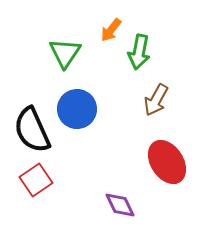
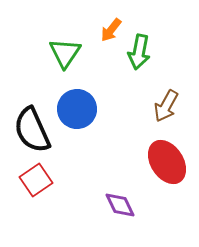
brown arrow: moved 10 px right, 6 px down
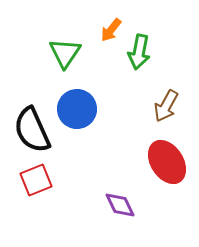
red square: rotated 12 degrees clockwise
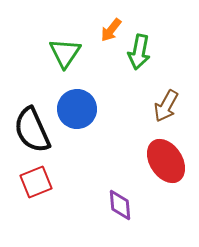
red ellipse: moved 1 px left, 1 px up
red square: moved 2 px down
purple diamond: rotated 20 degrees clockwise
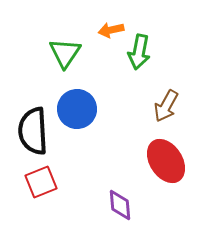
orange arrow: rotated 40 degrees clockwise
black semicircle: moved 1 px right, 1 px down; rotated 21 degrees clockwise
red square: moved 5 px right
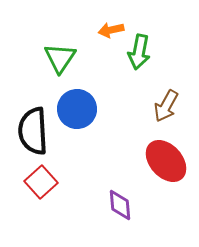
green triangle: moved 5 px left, 5 px down
red ellipse: rotated 9 degrees counterclockwise
red square: rotated 20 degrees counterclockwise
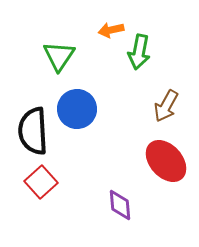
green triangle: moved 1 px left, 2 px up
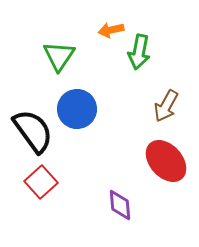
black semicircle: rotated 147 degrees clockwise
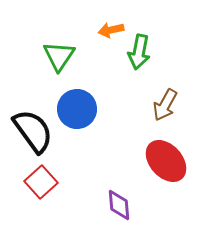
brown arrow: moved 1 px left, 1 px up
purple diamond: moved 1 px left
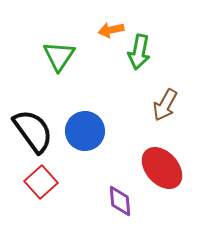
blue circle: moved 8 px right, 22 px down
red ellipse: moved 4 px left, 7 px down
purple diamond: moved 1 px right, 4 px up
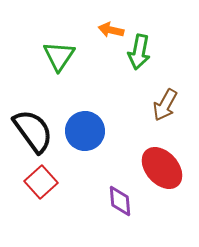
orange arrow: rotated 25 degrees clockwise
